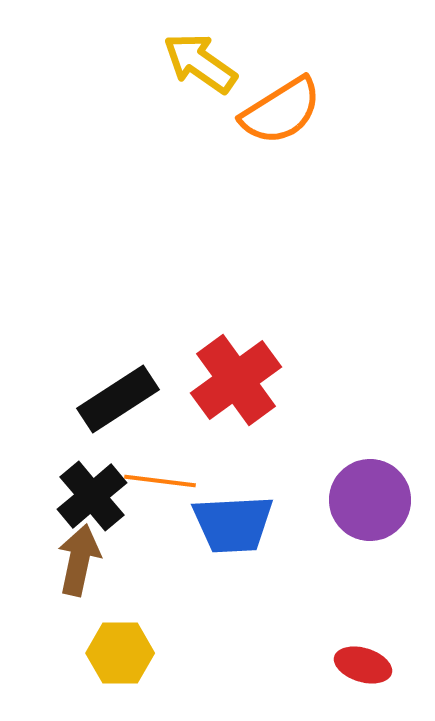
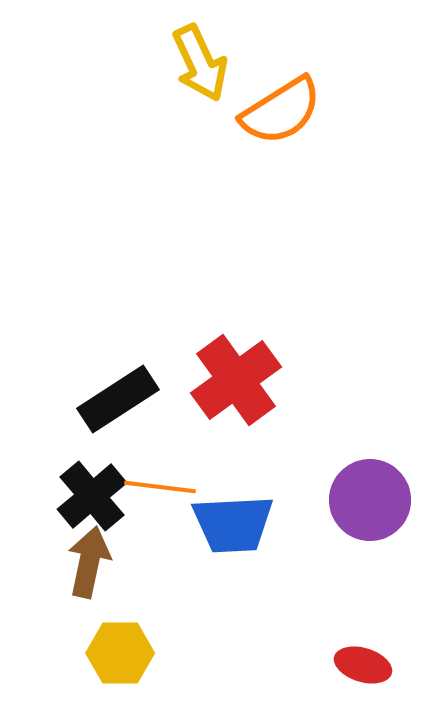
yellow arrow: rotated 150 degrees counterclockwise
orange line: moved 6 px down
brown arrow: moved 10 px right, 2 px down
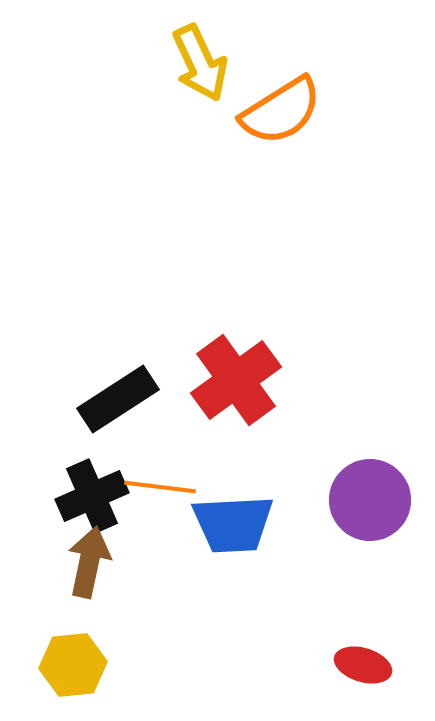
black cross: rotated 16 degrees clockwise
yellow hexagon: moved 47 px left, 12 px down; rotated 6 degrees counterclockwise
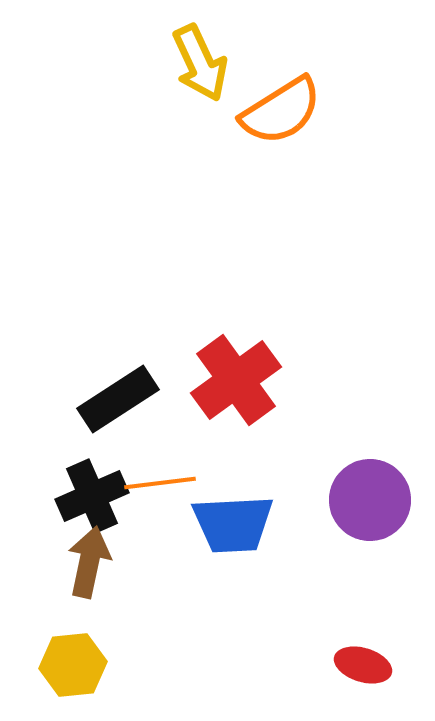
orange line: moved 4 px up; rotated 14 degrees counterclockwise
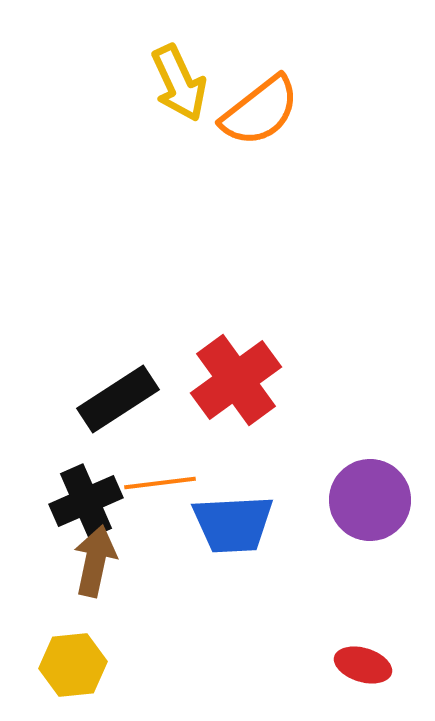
yellow arrow: moved 21 px left, 20 px down
orange semicircle: moved 21 px left; rotated 6 degrees counterclockwise
black cross: moved 6 px left, 5 px down
brown arrow: moved 6 px right, 1 px up
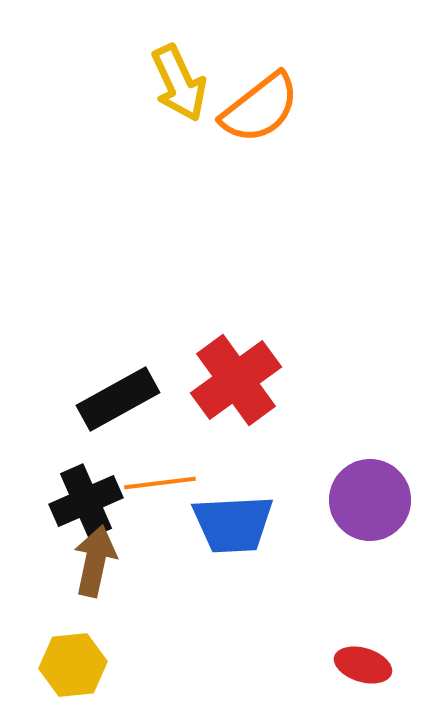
orange semicircle: moved 3 px up
black rectangle: rotated 4 degrees clockwise
